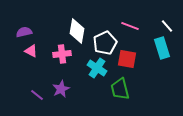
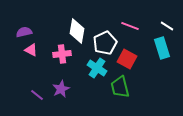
white line: rotated 16 degrees counterclockwise
pink triangle: moved 1 px up
red square: rotated 18 degrees clockwise
green trapezoid: moved 2 px up
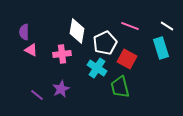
purple semicircle: rotated 77 degrees counterclockwise
cyan rectangle: moved 1 px left
